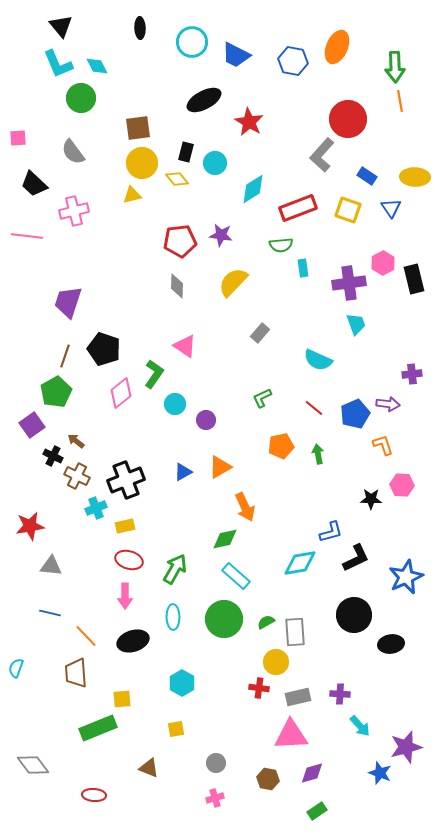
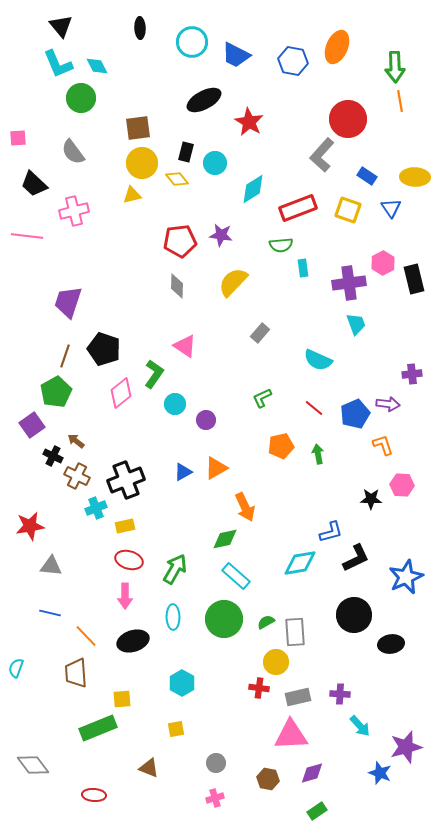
orange triangle at (220, 467): moved 4 px left, 1 px down
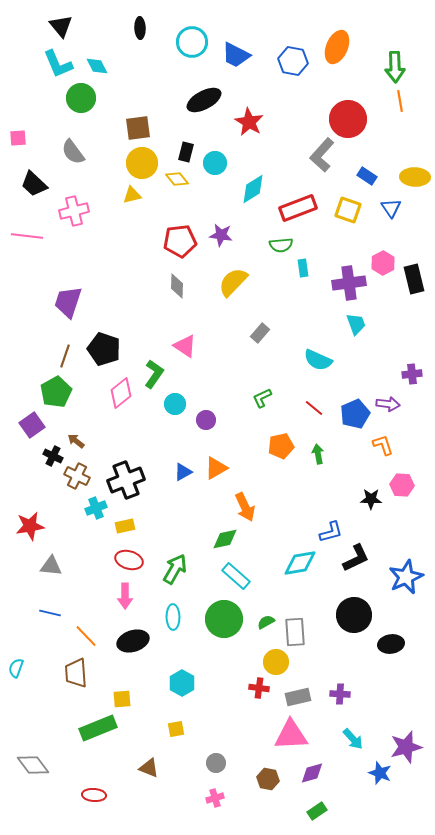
cyan arrow at (360, 726): moved 7 px left, 13 px down
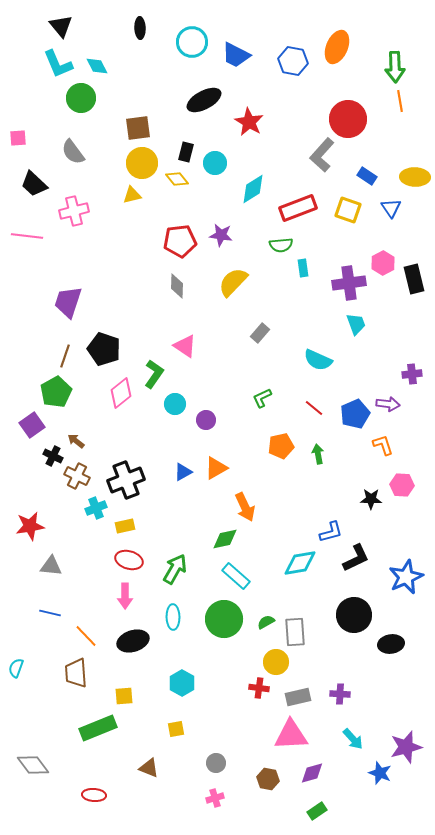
yellow square at (122, 699): moved 2 px right, 3 px up
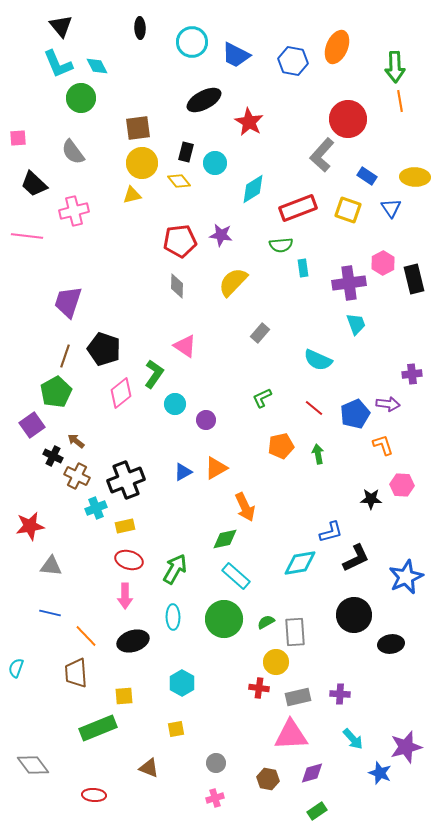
yellow diamond at (177, 179): moved 2 px right, 2 px down
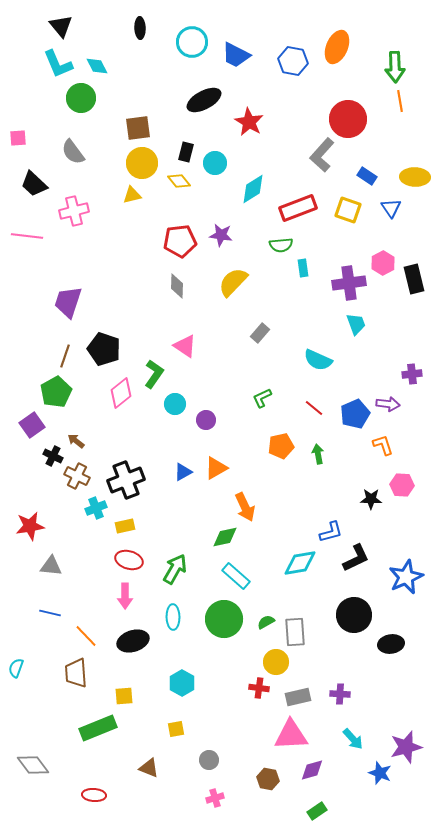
green diamond at (225, 539): moved 2 px up
gray circle at (216, 763): moved 7 px left, 3 px up
purple diamond at (312, 773): moved 3 px up
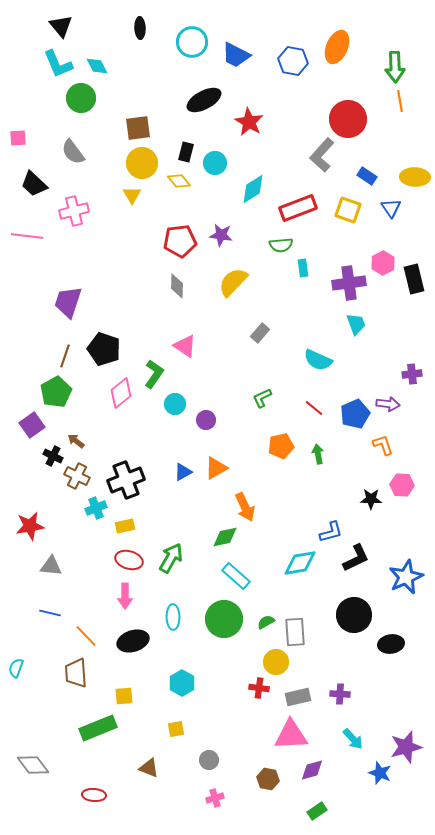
yellow triangle at (132, 195): rotated 48 degrees counterclockwise
green arrow at (175, 569): moved 4 px left, 11 px up
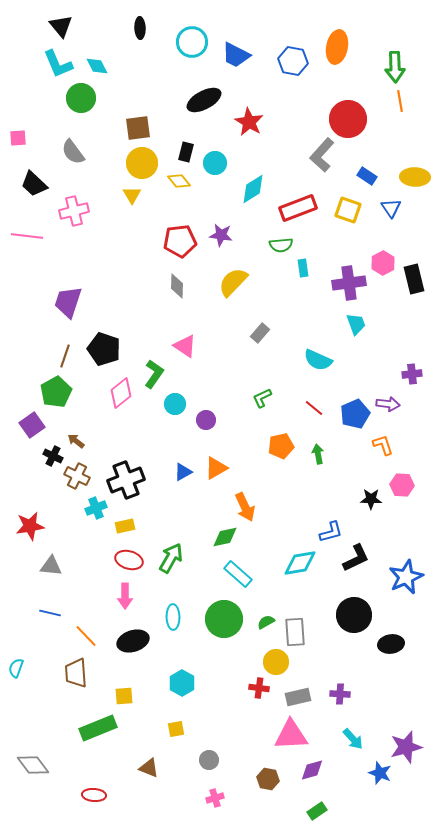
orange ellipse at (337, 47): rotated 12 degrees counterclockwise
cyan rectangle at (236, 576): moved 2 px right, 2 px up
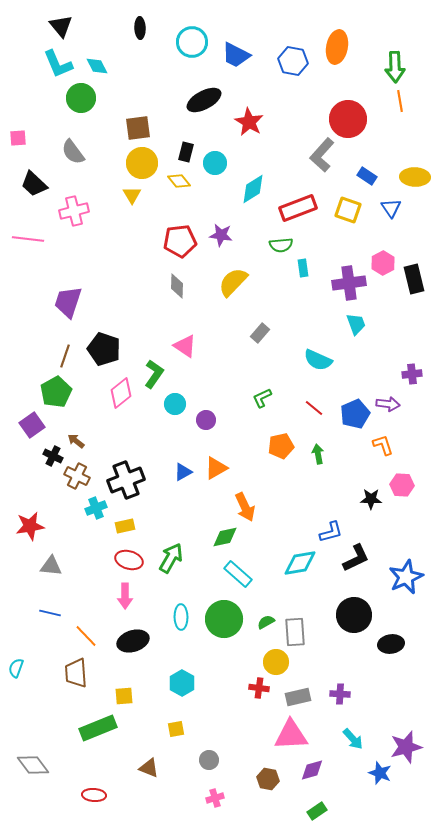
pink line at (27, 236): moved 1 px right, 3 px down
cyan ellipse at (173, 617): moved 8 px right
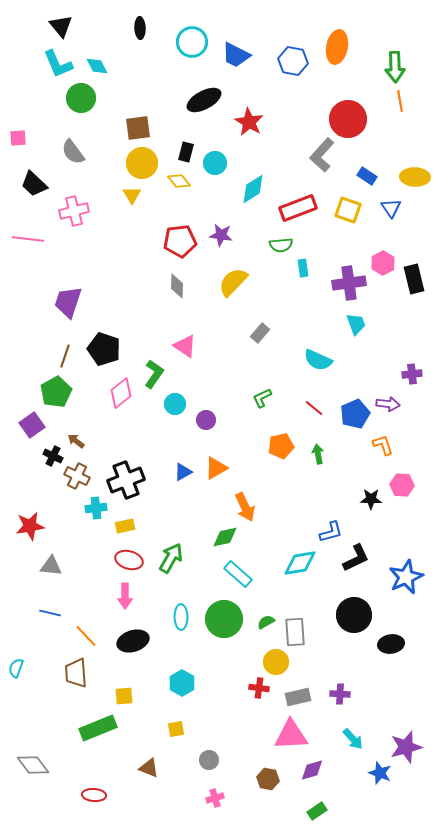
cyan cross at (96, 508): rotated 15 degrees clockwise
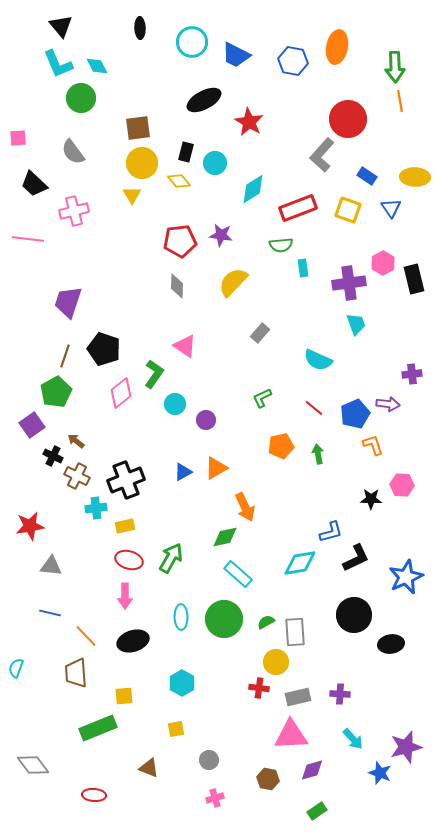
orange L-shape at (383, 445): moved 10 px left
